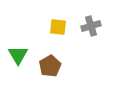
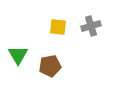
brown pentagon: rotated 20 degrees clockwise
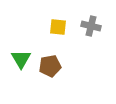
gray cross: rotated 30 degrees clockwise
green triangle: moved 3 px right, 4 px down
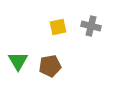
yellow square: rotated 18 degrees counterclockwise
green triangle: moved 3 px left, 2 px down
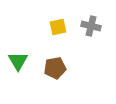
brown pentagon: moved 5 px right, 2 px down
